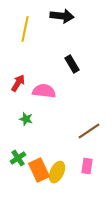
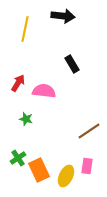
black arrow: moved 1 px right
yellow ellipse: moved 9 px right, 4 px down
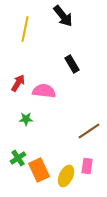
black arrow: rotated 45 degrees clockwise
green star: rotated 16 degrees counterclockwise
